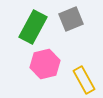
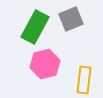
green rectangle: moved 2 px right
yellow rectangle: rotated 36 degrees clockwise
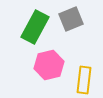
pink hexagon: moved 4 px right, 1 px down
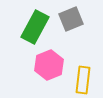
pink hexagon: rotated 8 degrees counterclockwise
yellow rectangle: moved 1 px left
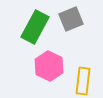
pink hexagon: moved 1 px down; rotated 12 degrees counterclockwise
yellow rectangle: moved 1 px down
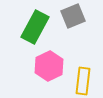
gray square: moved 2 px right, 3 px up
pink hexagon: rotated 8 degrees clockwise
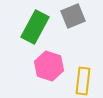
pink hexagon: rotated 16 degrees counterclockwise
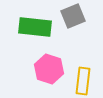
green rectangle: rotated 68 degrees clockwise
pink hexagon: moved 3 px down
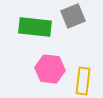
pink hexagon: moved 1 px right; rotated 12 degrees counterclockwise
